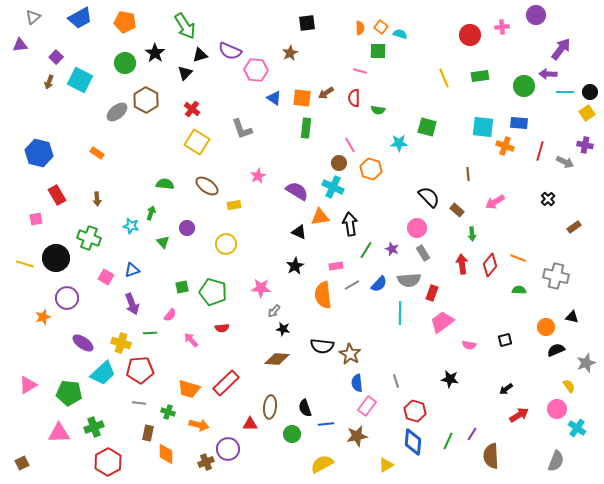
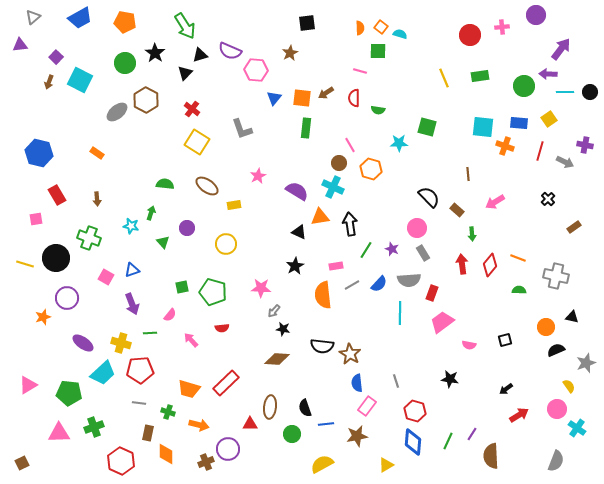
blue triangle at (274, 98): rotated 35 degrees clockwise
yellow square at (587, 113): moved 38 px left, 6 px down
red hexagon at (108, 462): moved 13 px right, 1 px up; rotated 8 degrees counterclockwise
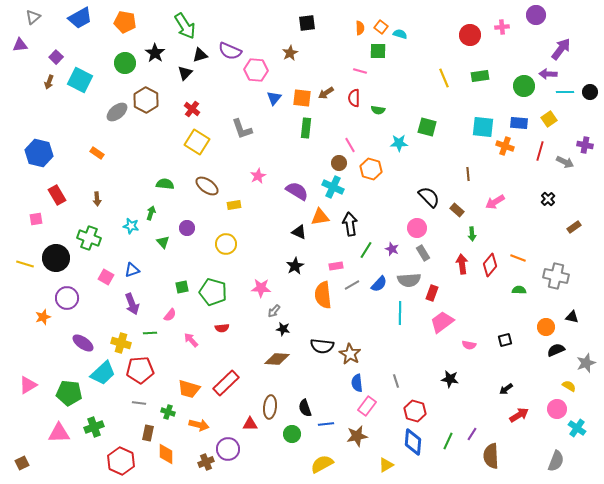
yellow semicircle at (569, 386): rotated 24 degrees counterclockwise
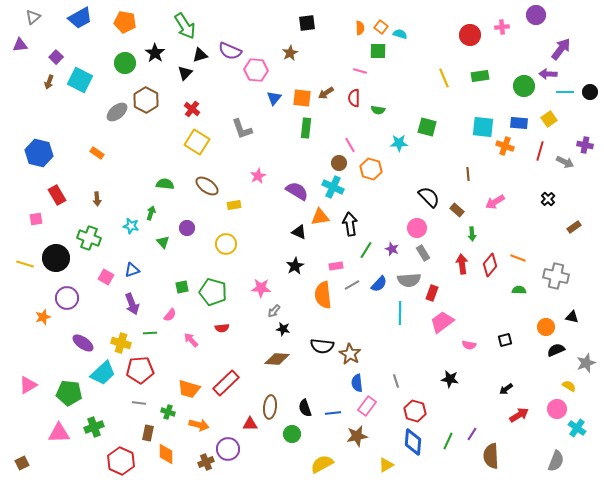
blue line at (326, 424): moved 7 px right, 11 px up
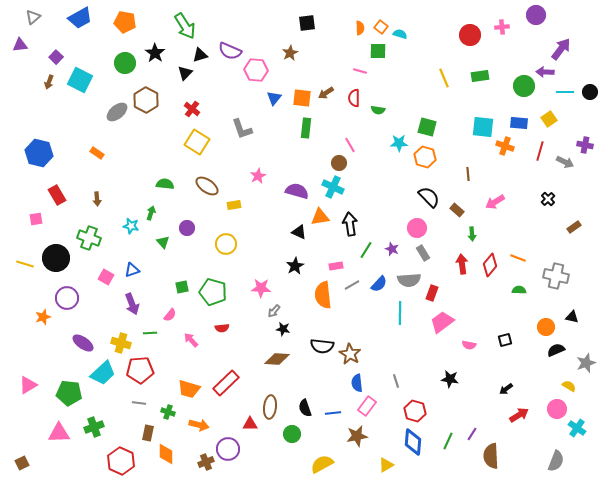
purple arrow at (548, 74): moved 3 px left, 2 px up
orange hexagon at (371, 169): moved 54 px right, 12 px up
purple semicircle at (297, 191): rotated 15 degrees counterclockwise
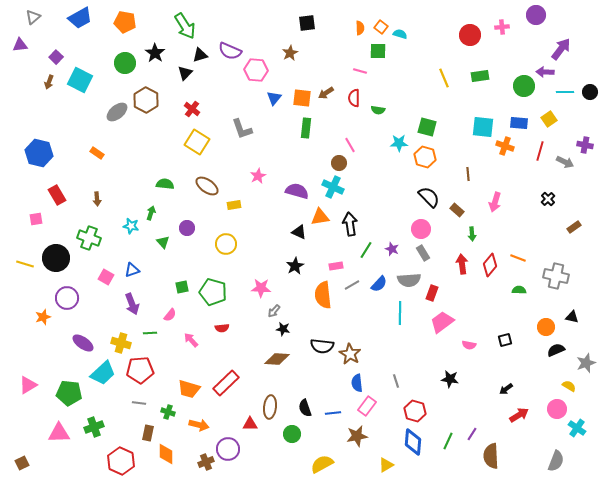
pink arrow at (495, 202): rotated 42 degrees counterclockwise
pink circle at (417, 228): moved 4 px right, 1 px down
